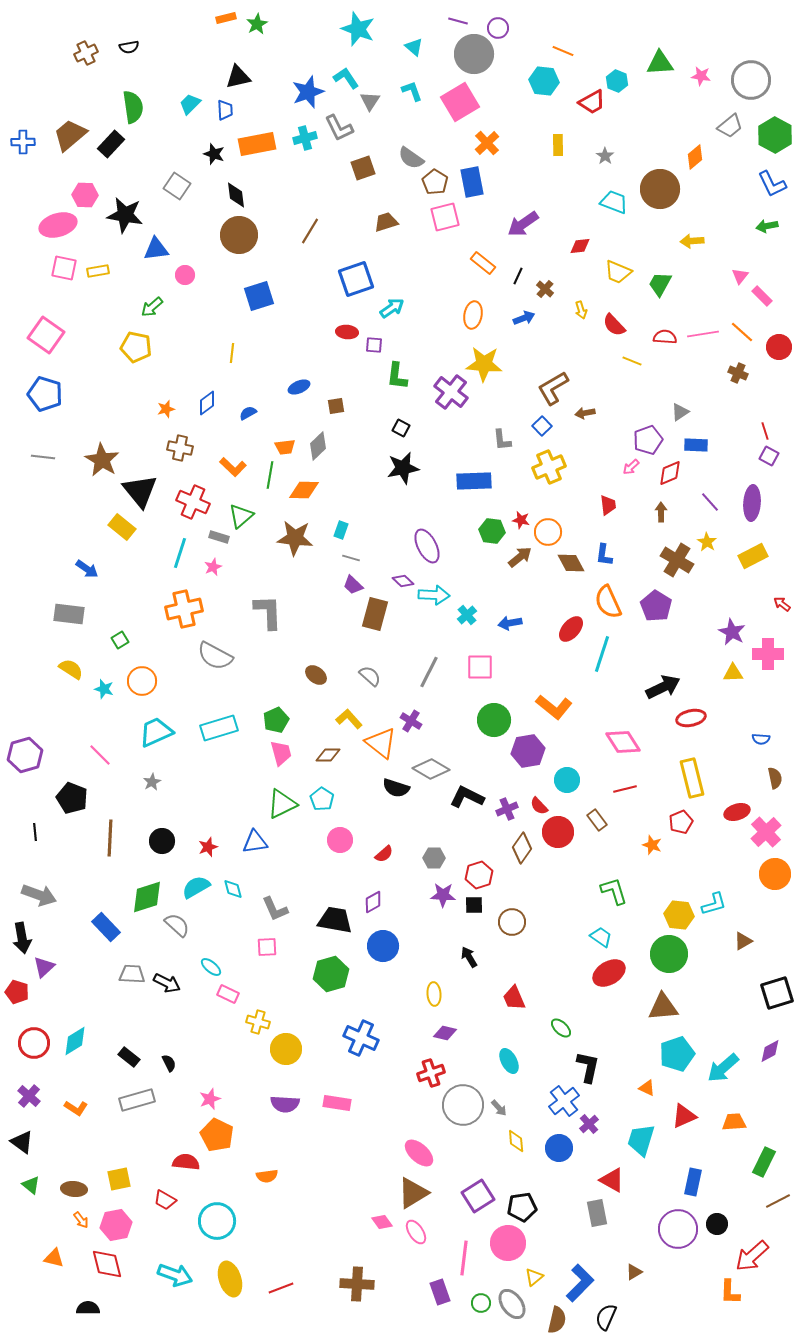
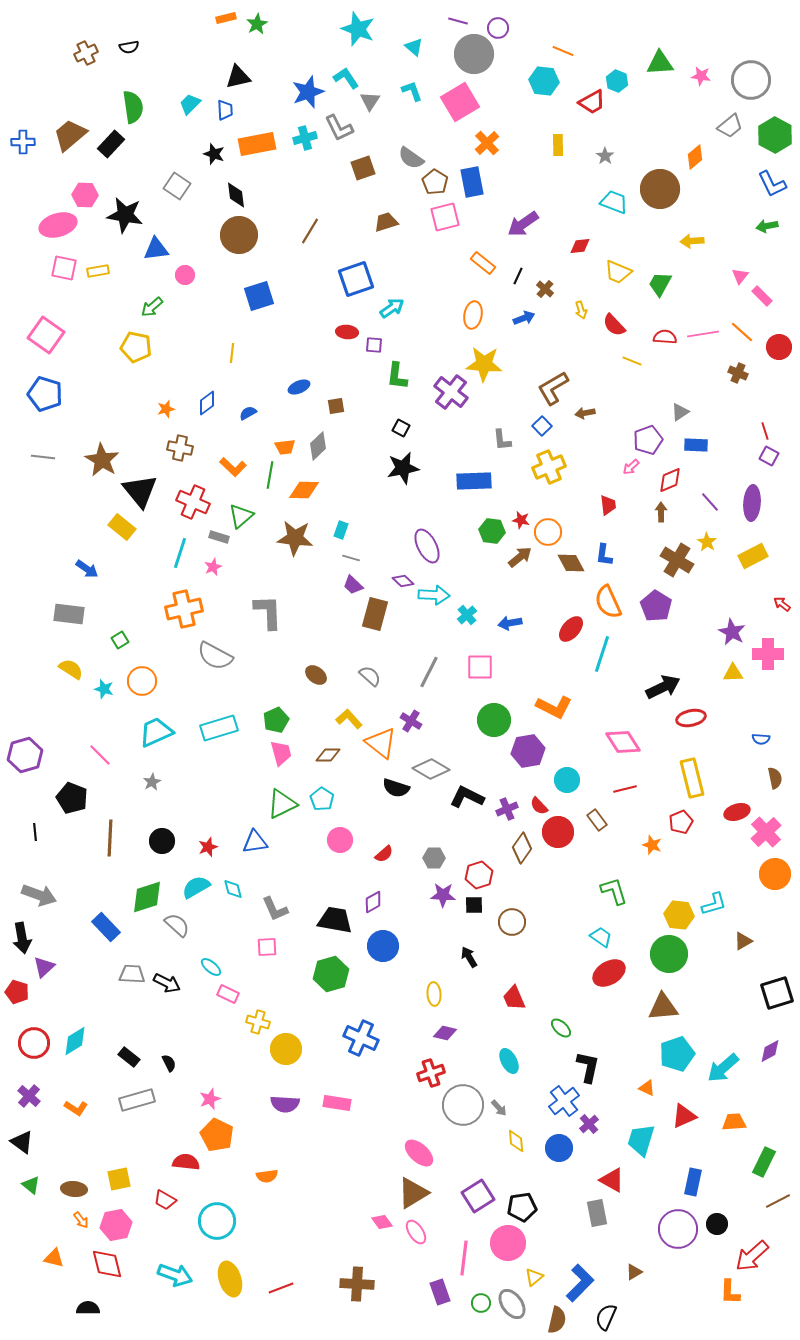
red diamond at (670, 473): moved 7 px down
orange L-shape at (554, 707): rotated 12 degrees counterclockwise
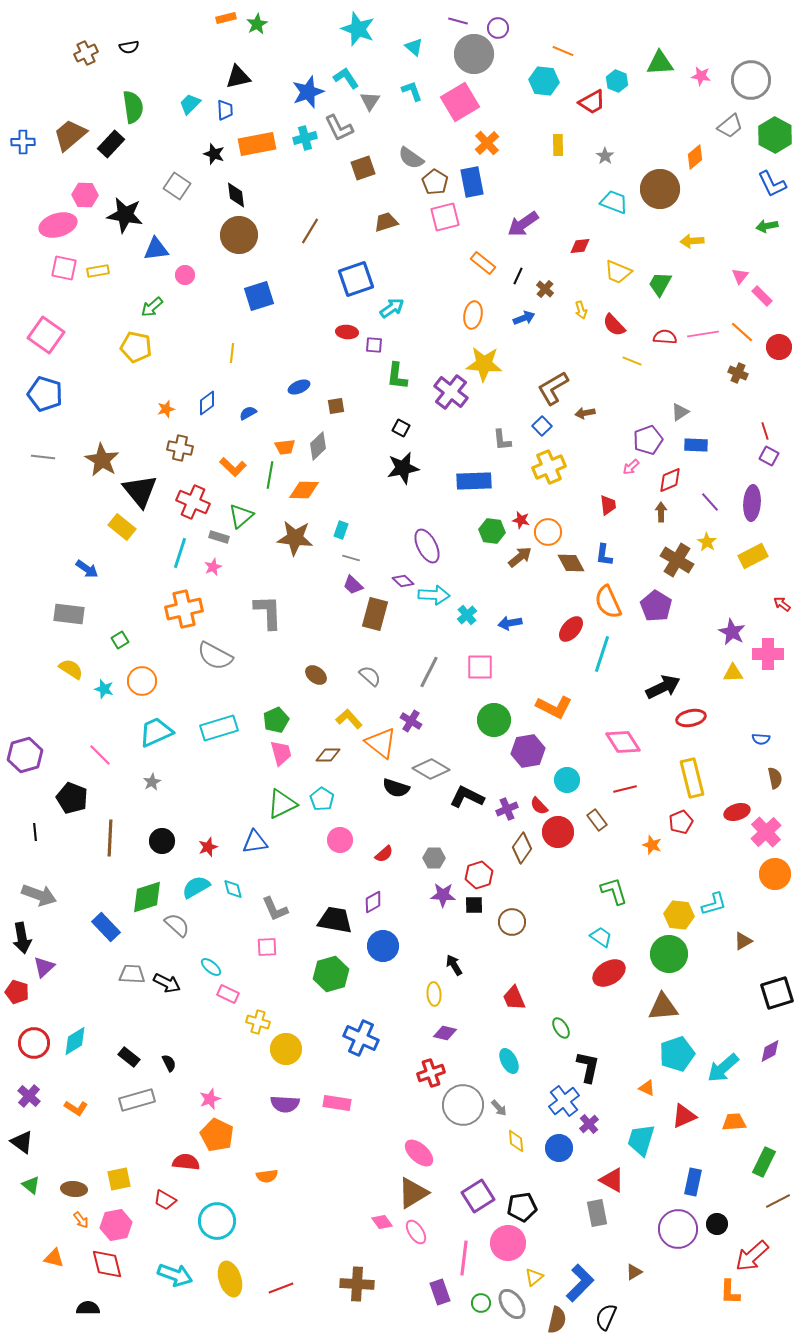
black arrow at (469, 957): moved 15 px left, 8 px down
green ellipse at (561, 1028): rotated 15 degrees clockwise
